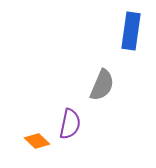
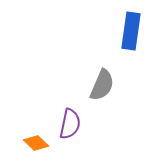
orange diamond: moved 1 px left, 2 px down
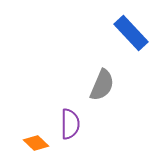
blue rectangle: moved 2 px down; rotated 51 degrees counterclockwise
purple semicircle: rotated 12 degrees counterclockwise
